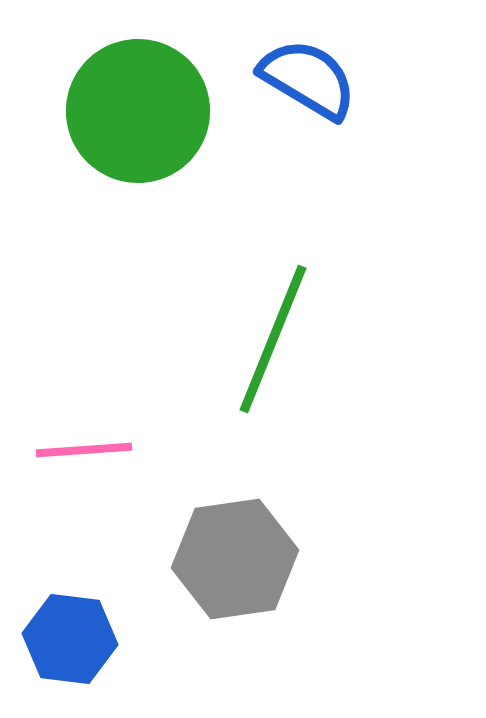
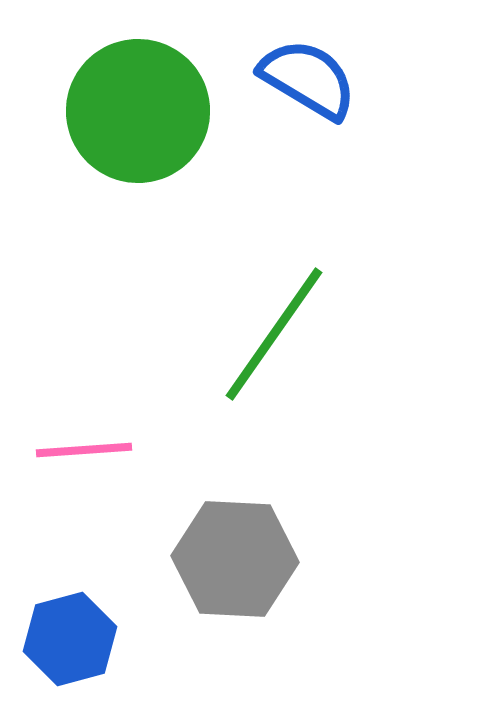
green line: moved 1 px right, 5 px up; rotated 13 degrees clockwise
gray hexagon: rotated 11 degrees clockwise
blue hexagon: rotated 22 degrees counterclockwise
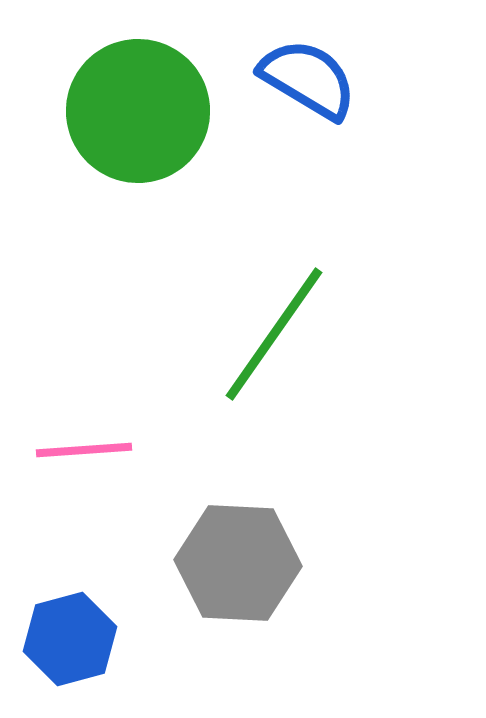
gray hexagon: moved 3 px right, 4 px down
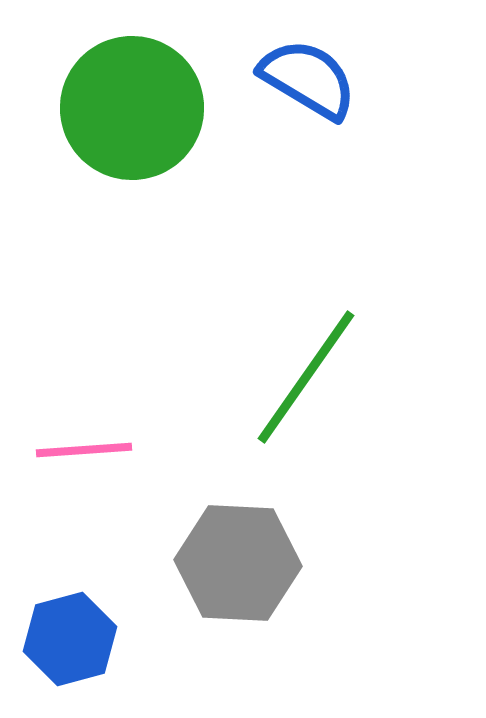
green circle: moved 6 px left, 3 px up
green line: moved 32 px right, 43 px down
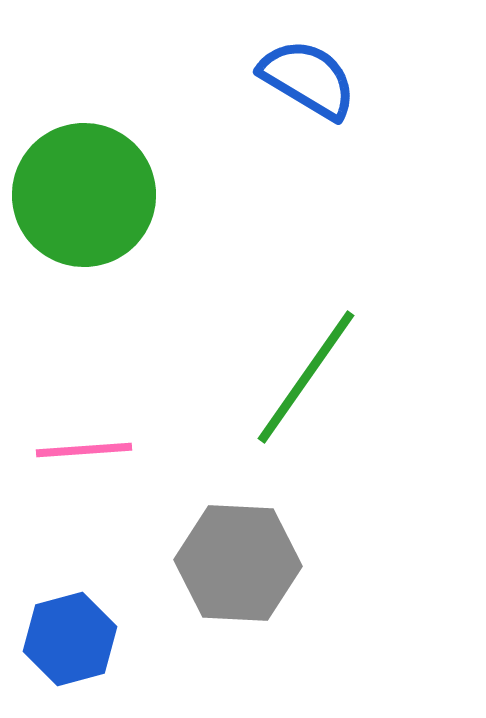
green circle: moved 48 px left, 87 px down
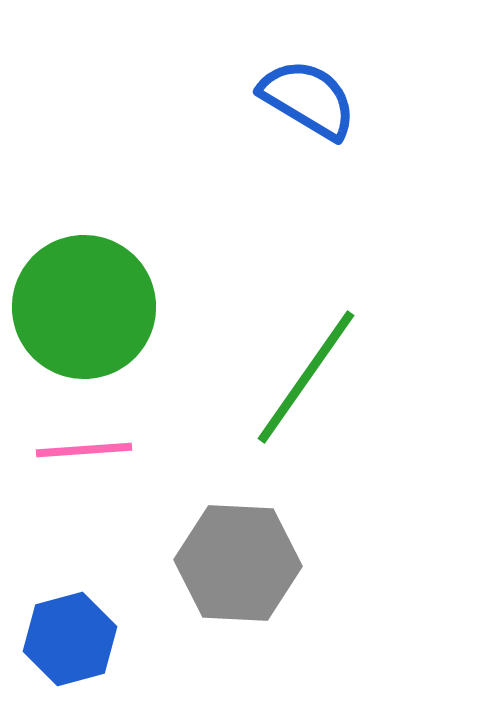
blue semicircle: moved 20 px down
green circle: moved 112 px down
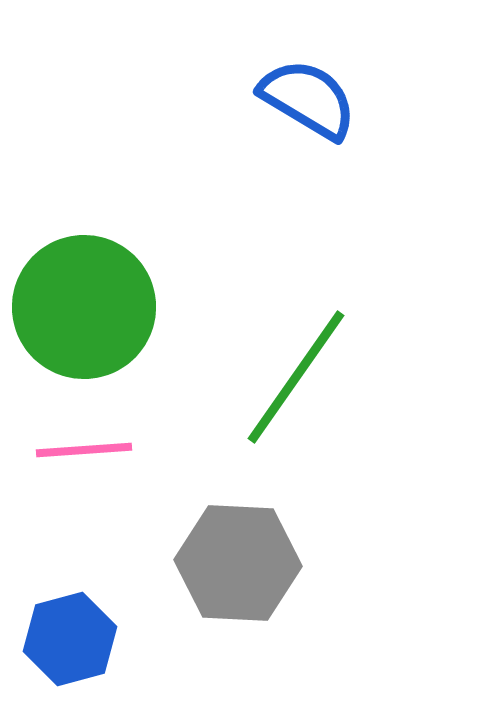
green line: moved 10 px left
